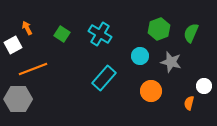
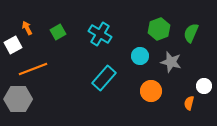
green square: moved 4 px left, 2 px up; rotated 28 degrees clockwise
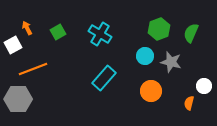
cyan circle: moved 5 px right
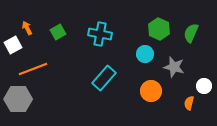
green hexagon: rotated 15 degrees counterclockwise
cyan cross: rotated 20 degrees counterclockwise
cyan circle: moved 2 px up
gray star: moved 3 px right, 5 px down
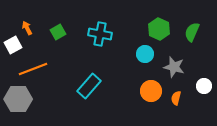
green semicircle: moved 1 px right, 1 px up
cyan rectangle: moved 15 px left, 8 px down
orange semicircle: moved 13 px left, 5 px up
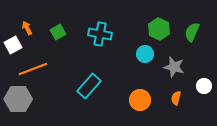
orange circle: moved 11 px left, 9 px down
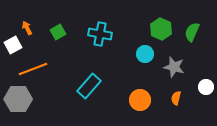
green hexagon: moved 2 px right
white circle: moved 2 px right, 1 px down
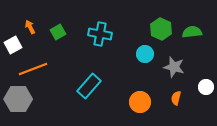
orange arrow: moved 3 px right, 1 px up
green semicircle: rotated 60 degrees clockwise
orange circle: moved 2 px down
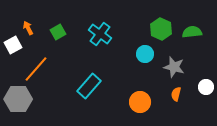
orange arrow: moved 2 px left, 1 px down
cyan cross: rotated 25 degrees clockwise
orange line: moved 3 px right; rotated 28 degrees counterclockwise
orange semicircle: moved 4 px up
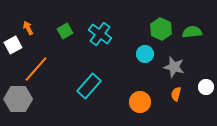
green square: moved 7 px right, 1 px up
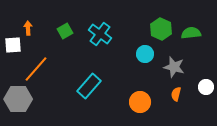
orange arrow: rotated 24 degrees clockwise
green semicircle: moved 1 px left, 1 px down
white square: rotated 24 degrees clockwise
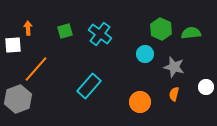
green square: rotated 14 degrees clockwise
orange semicircle: moved 2 px left
gray hexagon: rotated 20 degrees counterclockwise
